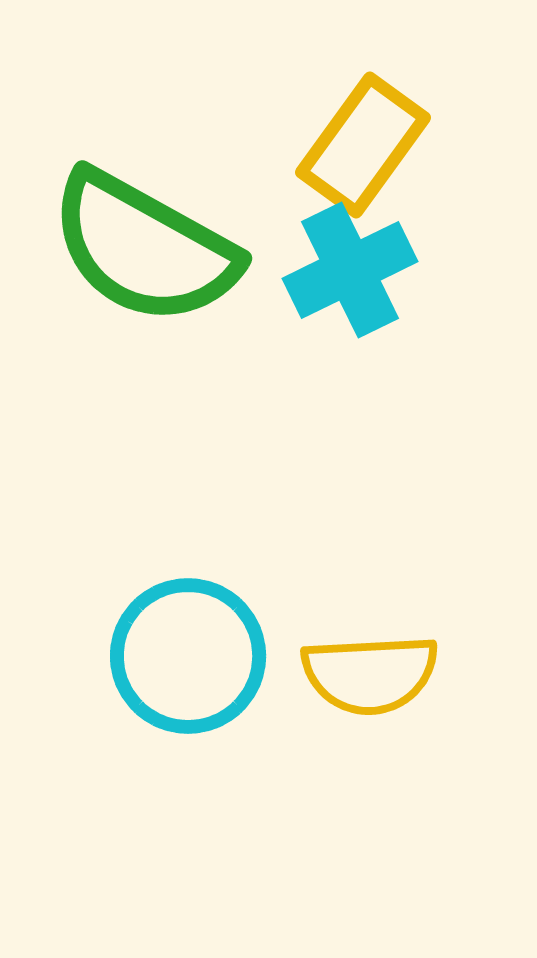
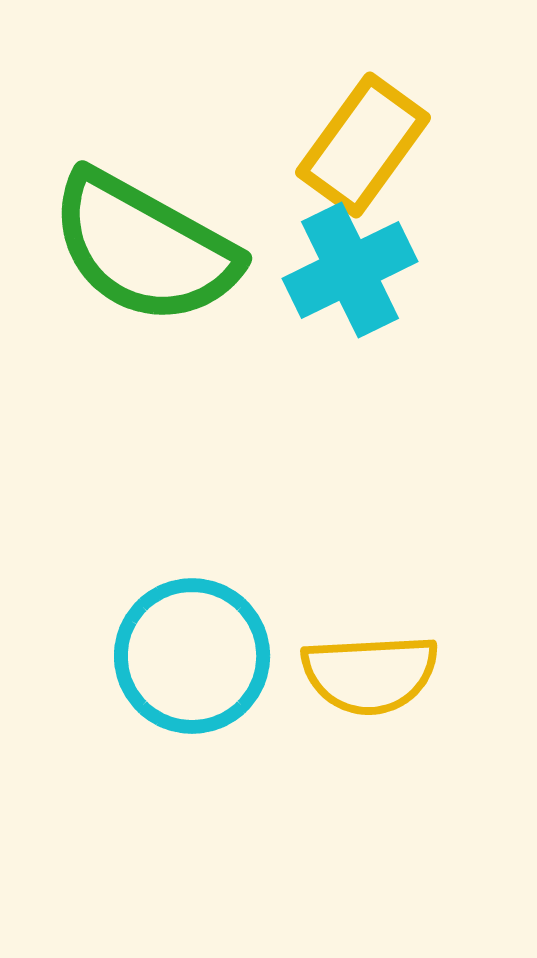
cyan circle: moved 4 px right
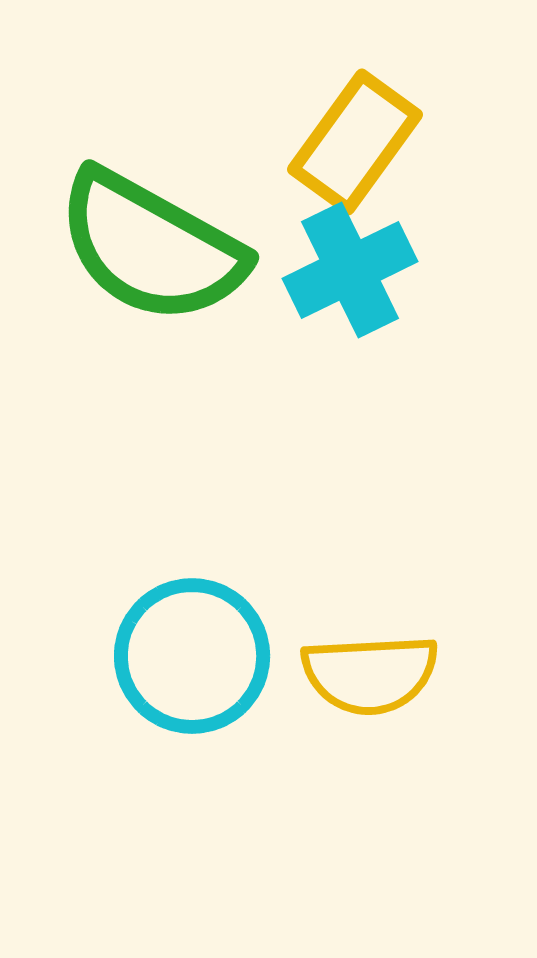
yellow rectangle: moved 8 px left, 3 px up
green semicircle: moved 7 px right, 1 px up
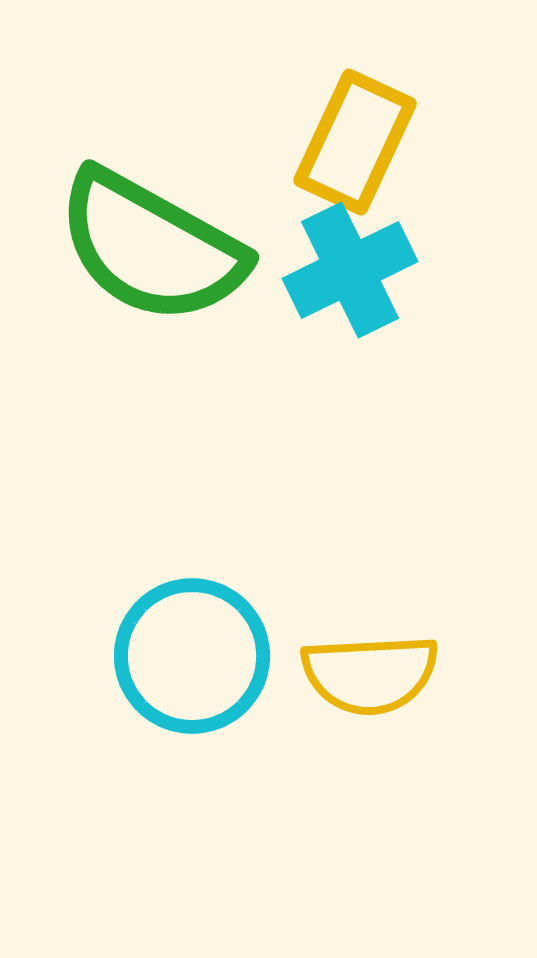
yellow rectangle: rotated 11 degrees counterclockwise
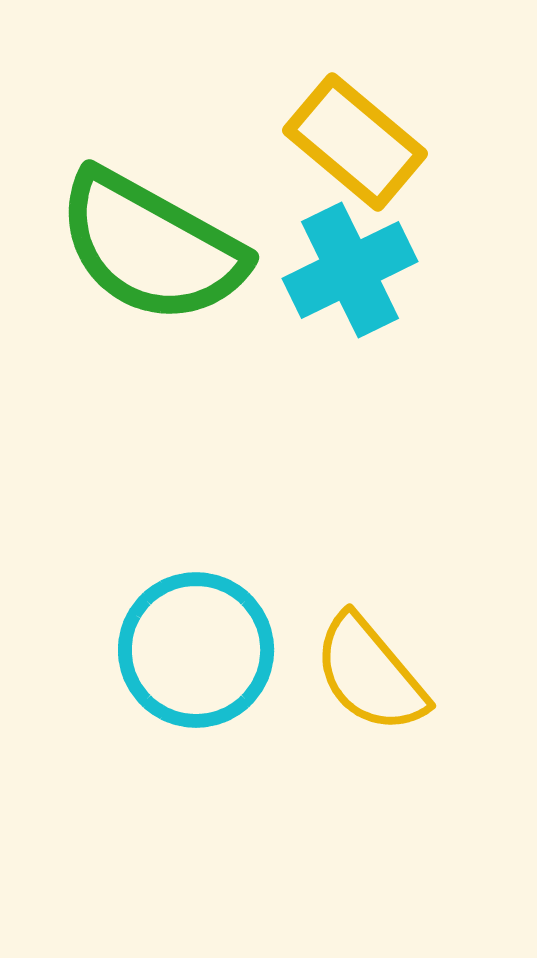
yellow rectangle: rotated 75 degrees counterclockwise
cyan circle: moved 4 px right, 6 px up
yellow semicircle: rotated 53 degrees clockwise
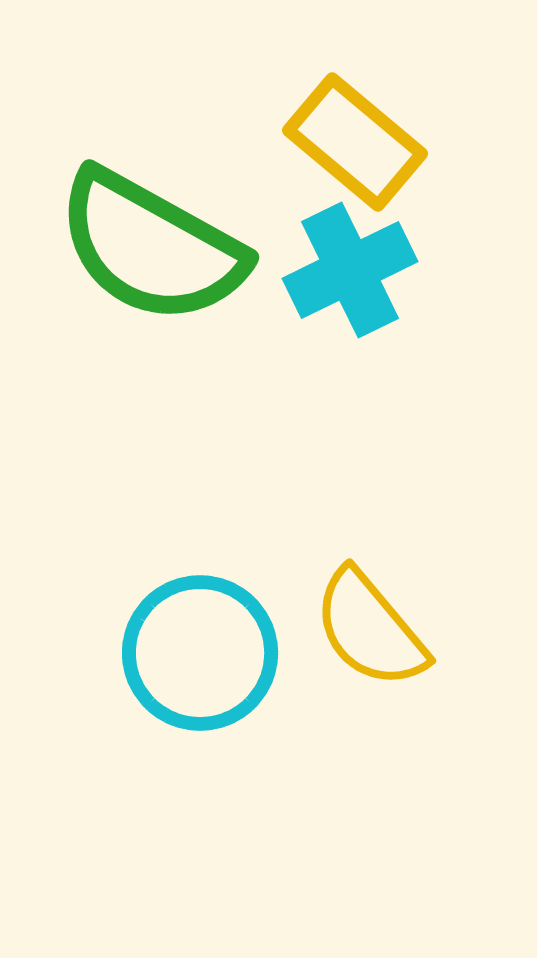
cyan circle: moved 4 px right, 3 px down
yellow semicircle: moved 45 px up
